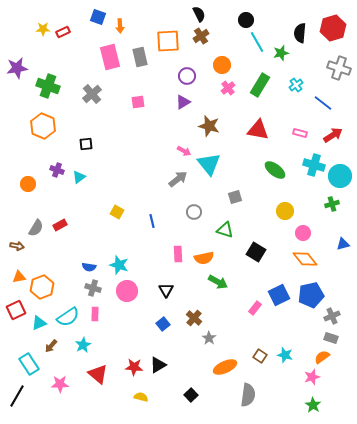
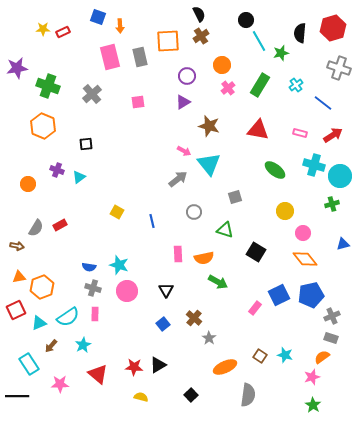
cyan line at (257, 42): moved 2 px right, 1 px up
black line at (17, 396): rotated 60 degrees clockwise
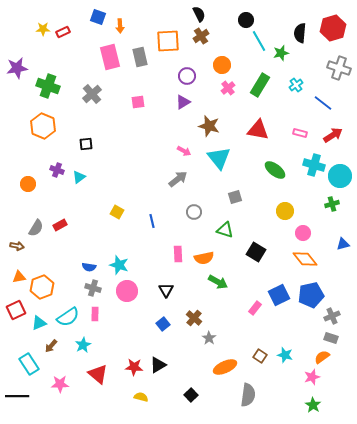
cyan triangle at (209, 164): moved 10 px right, 6 px up
